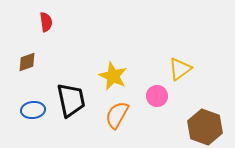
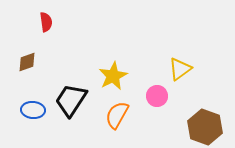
yellow star: rotated 20 degrees clockwise
black trapezoid: rotated 135 degrees counterclockwise
blue ellipse: rotated 10 degrees clockwise
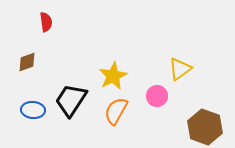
orange semicircle: moved 1 px left, 4 px up
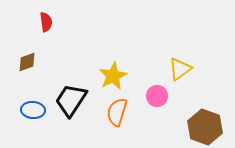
orange semicircle: moved 1 px right, 1 px down; rotated 12 degrees counterclockwise
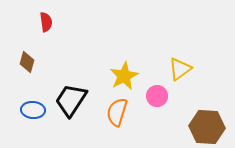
brown diamond: rotated 55 degrees counterclockwise
yellow star: moved 11 px right
brown hexagon: moved 2 px right; rotated 16 degrees counterclockwise
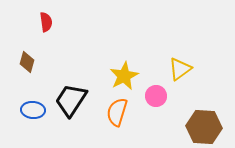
pink circle: moved 1 px left
brown hexagon: moved 3 px left
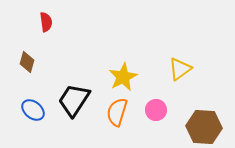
yellow star: moved 1 px left, 1 px down
pink circle: moved 14 px down
black trapezoid: moved 3 px right
blue ellipse: rotated 35 degrees clockwise
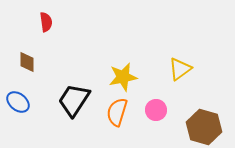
brown diamond: rotated 15 degrees counterclockwise
yellow star: rotated 16 degrees clockwise
blue ellipse: moved 15 px left, 8 px up
brown hexagon: rotated 12 degrees clockwise
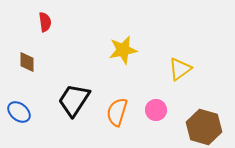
red semicircle: moved 1 px left
yellow star: moved 27 px up
blue ellipse: moved 1 px right, 10 px down
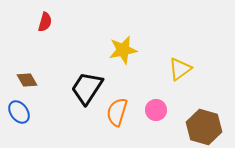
red semicircle: rotated 24 degrees clockwise
brown diamond: moved 18 px down; rotated 30 degrees counterclockwise
black trapezoid: moved 13 px right, 12 px up
blue ellipse: rotated 15 degrees clockwise
